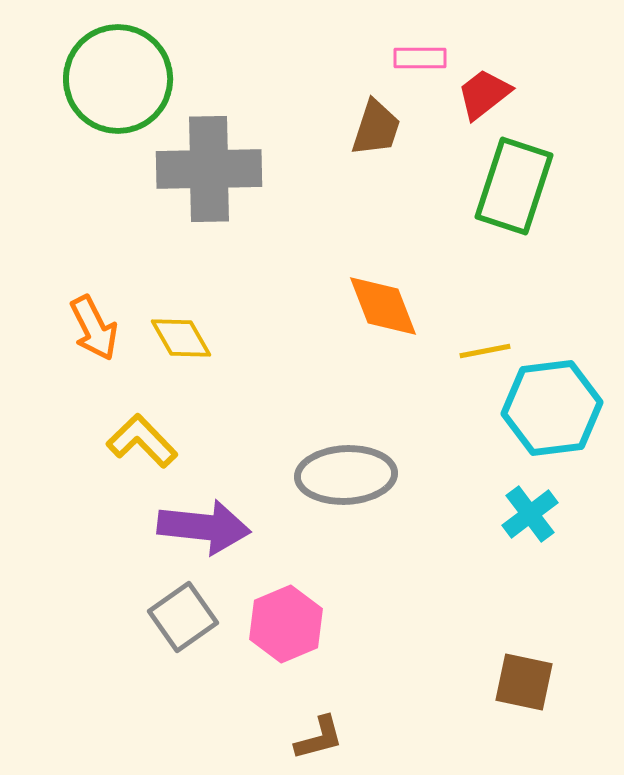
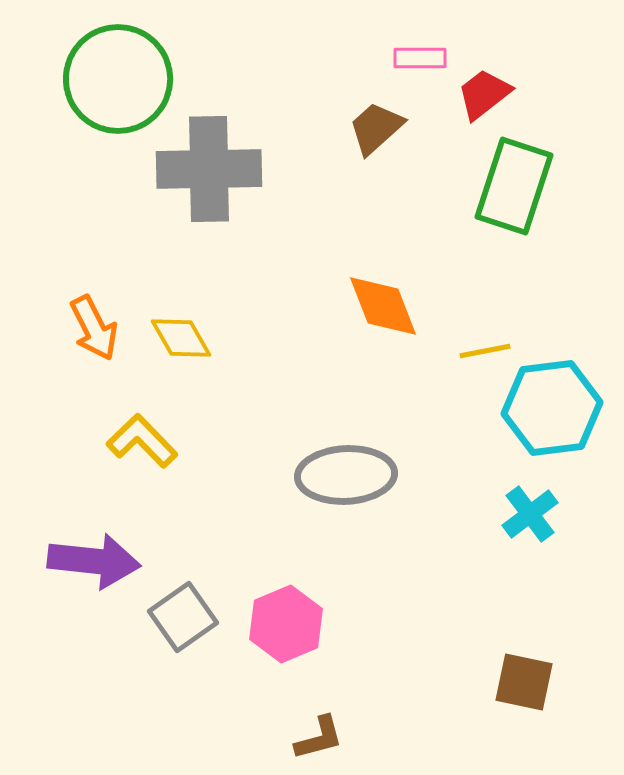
brown trapezoid: rotated 150 degrees counterclockwise
purple arrow: moved 110 px left, 34 px down
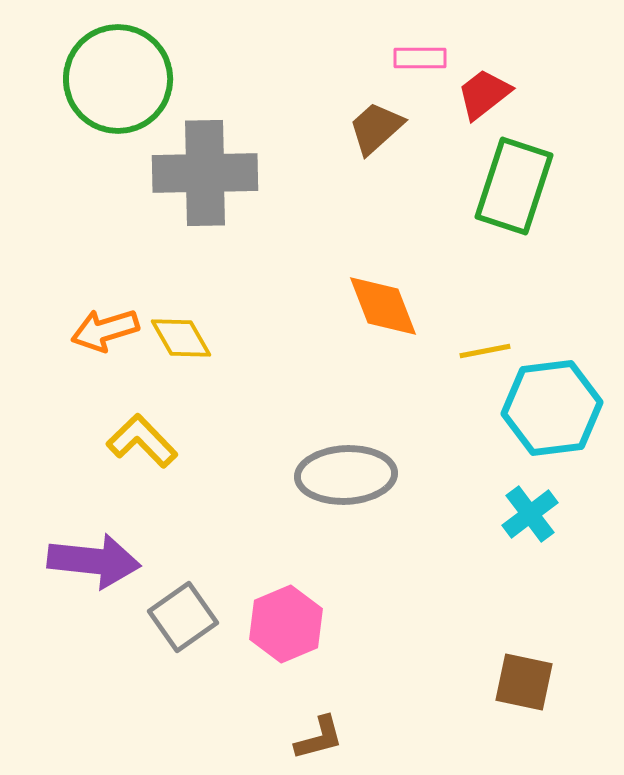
gray cross: moved 4 px left, 4 px down
orange arrow: moved 11 px right, 2 px down; rotated 100 degrees clockwise
